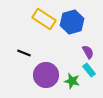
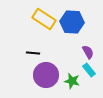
blue hexagon: rotated 20 degrees clockwise
black line: moved 9 px right; rotated 16 degrees counterclockwise
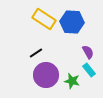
black line: moved 3 px right; rotated 40 degrees counterclockwise
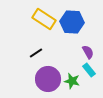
purple circle: moved 2 px right, 4 px down
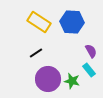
yellow rectangle: moved 5 px left, 3 px down
purple semicircle: moved 3 px right, 1 px up
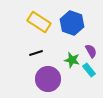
blue hexagon: moved 1 px down; rotated 15 degrees clockwise
black line: rotated 16 degrees clockwise
green star: moved 21 px up
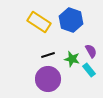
blue hexagon: moved 1 px left, 3 px up
black line: moved 12 px right, 2 px down
green star: moved 1 px up
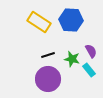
blue hexagon: rotated 15 degrees counterclockwise
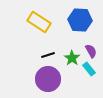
blue hexagon: moved 9 px right
green star: moved 1 px up; rotated 21 degrees clockwise
cyan rectangle: moved 1 px up
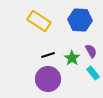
yellow rectangle: moved 1 px up
cyan rectangle: moved 4 px right, 4 px down
